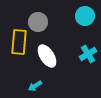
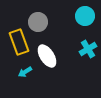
yellow rectangle: rotated 25 degrees counterclockwise
cyan cross: moved 5 px up
cyan arrow: moved 10 px left, 14 px up
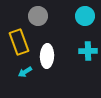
gray circle: moved 6 px up
cyan cross: moved 2 px down; rotated 30 degrees clockwise
white ellipse: rotated 35 degrees clockwise
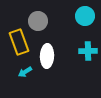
gray circle: moved 5 px down
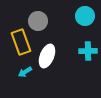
yellow rectangle: moved 2 px right
white ellipse: rotated 20 degrees clockwise
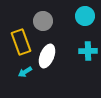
gray circle: moved 5 px right
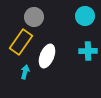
gray circle: moved 9 px left, 4 px up
yellow rectangle: rotated 55 degrees clockwise
cyan arrow: rotated 136 degrees clockwise
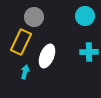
yellow rectangle: rotated 10 degrees counterclockwise
cyan cross: moved 1 px right, 1 px down
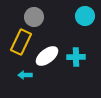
cyan cross: moved 13 px left, 5 px down
white ellipse: rotated 30 degrees clockwise
cyan arrow: moved 3 px down; rotated 104 degrees counterclockwise
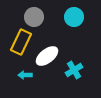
cyan circle: moved 11 px left, 1 px down
cyan cross: moved 2 px left, 13 px down; rotated 30 degrees counterclockwise
